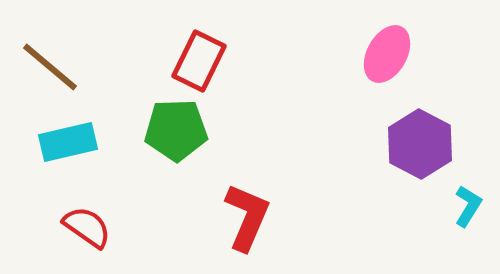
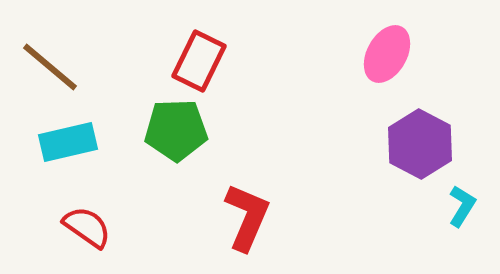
cyan L-shape: moved 6 px left
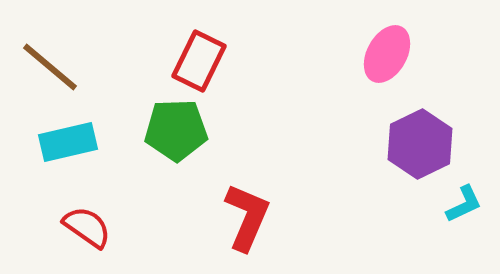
purple hexagon: rotated 6 degrees clockwise
cyan L-shape: moved 2 px right, 2 px up; rotated 33 degrees clockwise
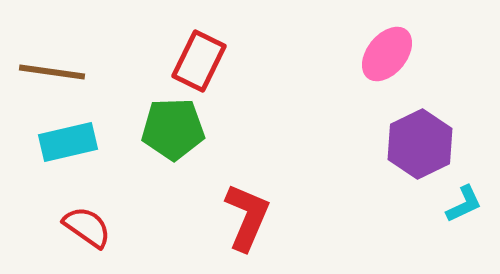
pink ellipse: rotated 10 degrees clockwise
brown line: moved 2 px right, 5 px down; rotated 32 degrees counterclockwise
green pentagon: moved 3 px left, 1 px up
